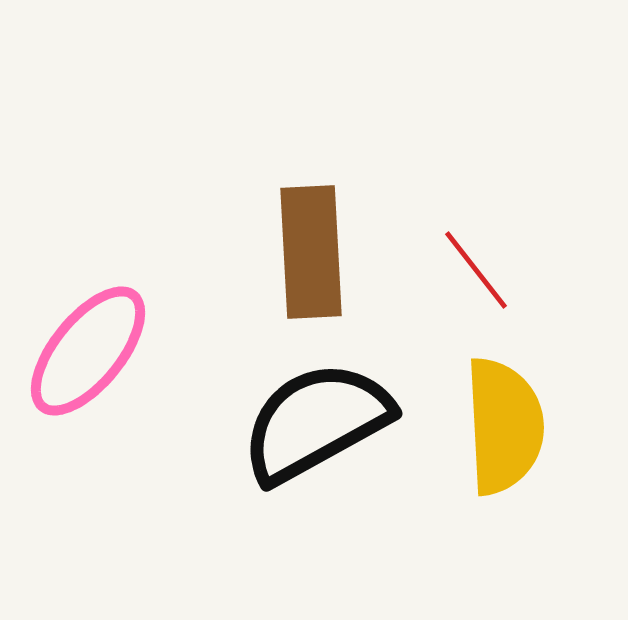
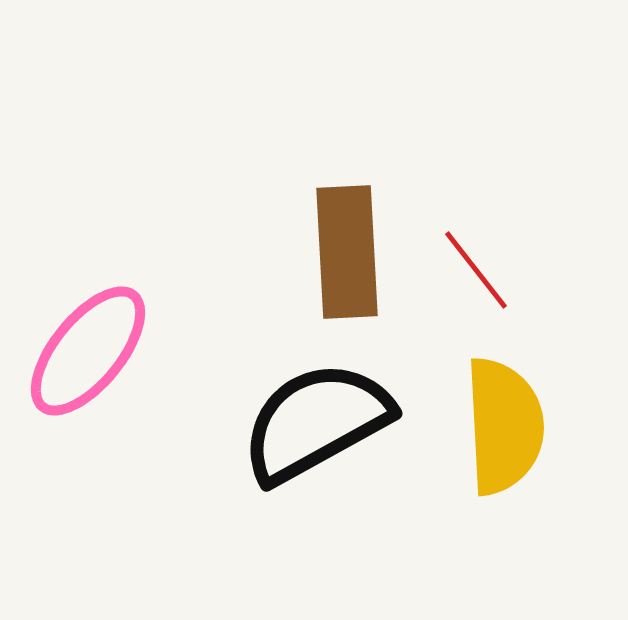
brown rectangle: moved 36 px right
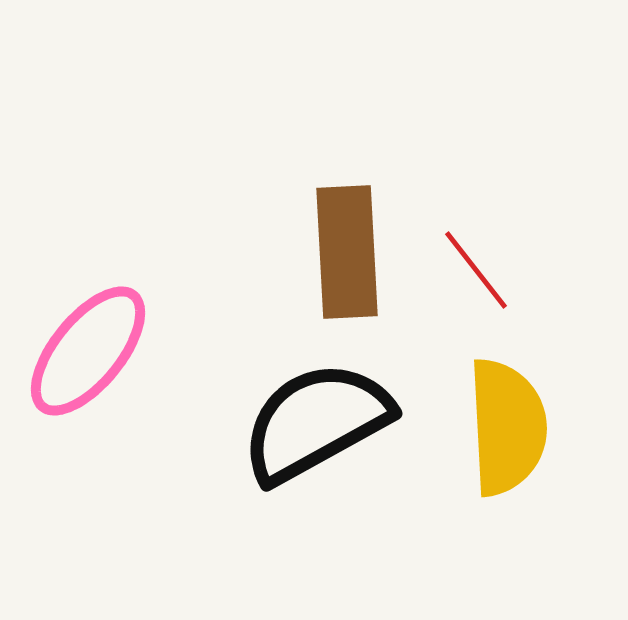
yellow semicircle: moved 3 px right, 1 px down
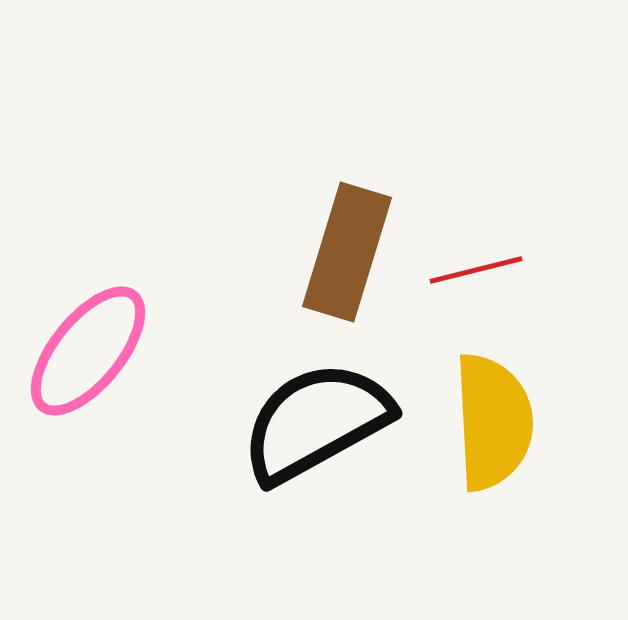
brown rectangle: rotated 20 degrees clockwise
red line: rotated 66 degrees counterclockwise
yellow semicircle: moved 14 px left, 5 px up
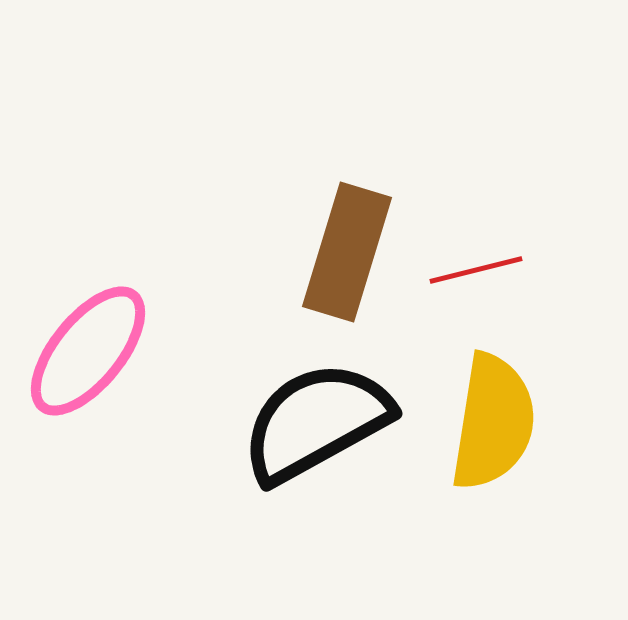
yellow semicircle: rotated 12 degrees clockwise
